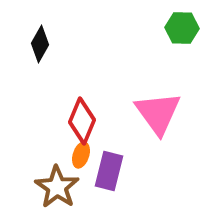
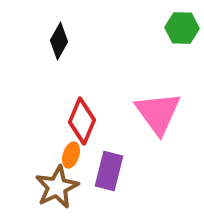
black diamond: moved 19 px right, 3 px up
orange ellipse: moved 10 px left
brown star: rotated 12 degrees clockwise
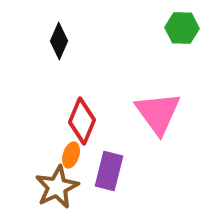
black diamond: rotated 6 degrees counterclockwise
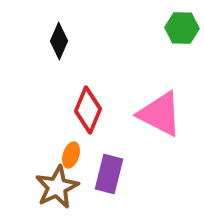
pink triangle: moved 2 px right, 1 px down; rotated 27 degrees counterclockwise
red diamond: moved 6 px right, 11 px up
purple rectangle: moved 3 px down
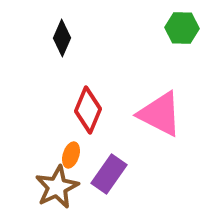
black diamond: moved 3 px right, 3 px up
purple rectangle: rotated 21 degrees clockwise
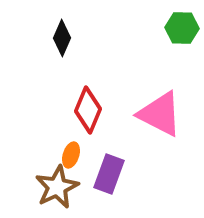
purple rectangle: rotated 15 degrees counterclockwise
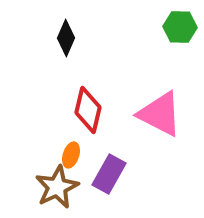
green hexagon: moved 2 px left, 1 px up
black diamond: moved 4 px right
red diamond: rotated 9 degrees counterclockwise
purple rectangle: rotated 9 degrees clockwise
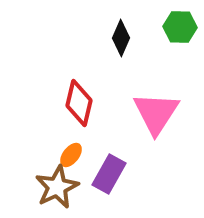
black diamond: moved 55 px right
red diamond: moved 9 px left, 7 px up
pink triangle: moved 4 px left, 1 px up; rotated 36 degrees clockwise
orange ellipse: rotated 20 degrees clockwise
